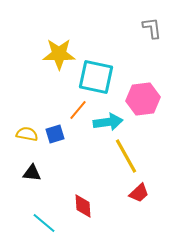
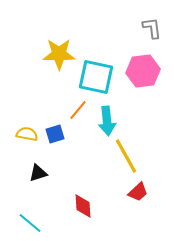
pink hexagon: moved 28 px up
cyan arrow: moved 1 px left, 1 px up; rotated 92 degrees clockwise
black triangle: moved 6 px right; rotated 24 degrees counterclockwise
red trapezoid: moved 1 px left, 1 px up
cyan line: moved 14 px left
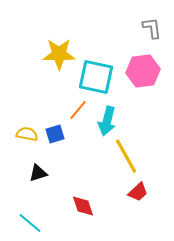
cyan arrow: rotated 20 degrees clockwise
red diamond: rotated 15 degrees counterclockwise
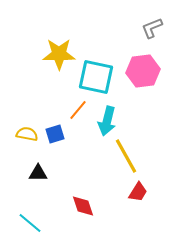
gray L-shape: rotated 105 degrees counterclockwise
black triangle: rotated 18 degrees clockwise
red trapezoid: rotated 15 degrees counterclockwise
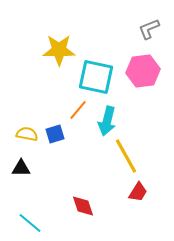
gray L-shape: moved 3 px left, 1 px down
yellow star: moved 4 px up
black triangle: moved 17 px left, 5 px up
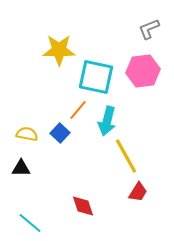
blue square: moved 5 px right, 1 px up; rotated 30 degrees counterclockwise
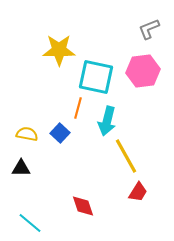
orange line: moved 2 px up; rotated 25 degrees counterclockwise
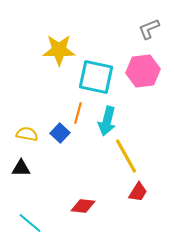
orange line: moved 5 px down
red diamond: rotated 65 degrees counterclockwise
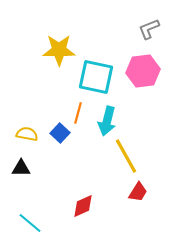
red diamond: rotated 30 degrees counterclockwise
